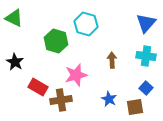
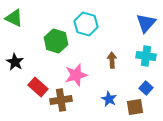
red rectangle: rotated 12 degrees clockwise
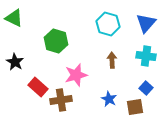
cyan hexagon: moved 22 px right
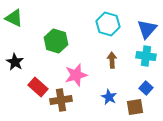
blue triangle: moved 1 px right, 6 px down
blue star: moved 2 px up
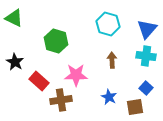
pink star: rotated 15 degrees clockwise
red rectangle: moved 1 px right, 6 px up
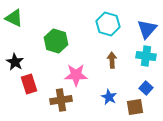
red rectangle: moved 10 px left, 3 px down; rotated 30 degrees clockwise
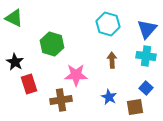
green hexagon: moved 4 px left, 3 px down
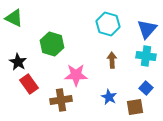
black star: moved 3 px right
red rectangle: rotated 18 degrees counterclockwise
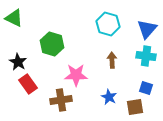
red rectangle: moved 1 px left
blue square: rotated 24 degrees counterclockwise
